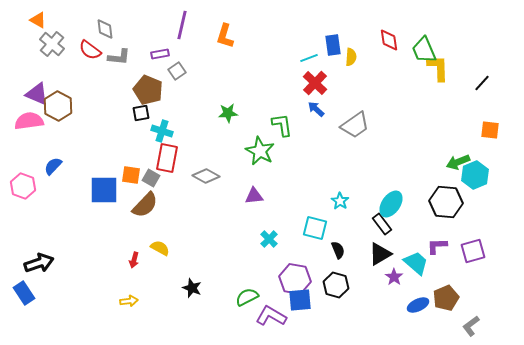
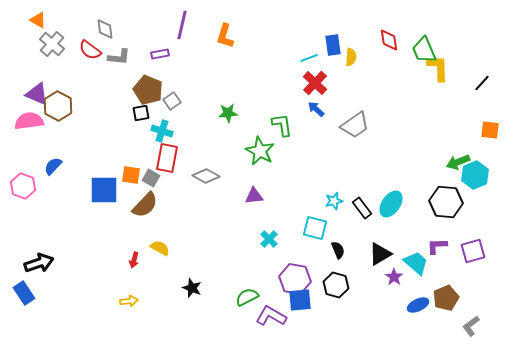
gray square at (177, 71): moved 5 px left, 30 px down
cyan star at (340, 201): moved 6 px left; rotated 24 degrees clockwise
black rectangle at (382, 224): moved 20 px left, 16 px up
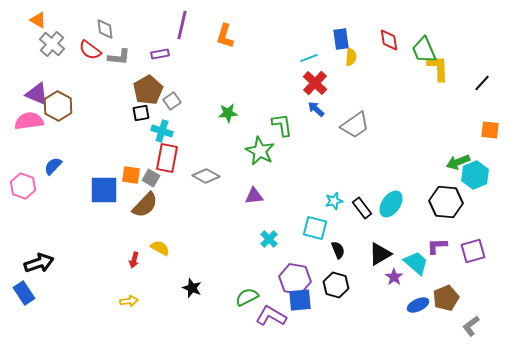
blue rectangle at (333, 45): moved 8 px right, 6 px up
brown pentagon at (148, 90): rotated 20 degrees clockwise
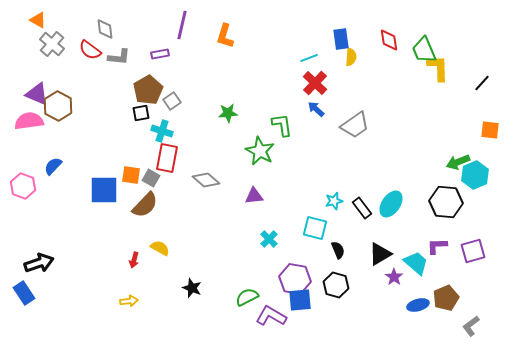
gray diamond at (206, 176): moved 4 px down; rotated 12 degrees clockwise
blue ellipse at (418, 305): rotated 10 degrees clockwise
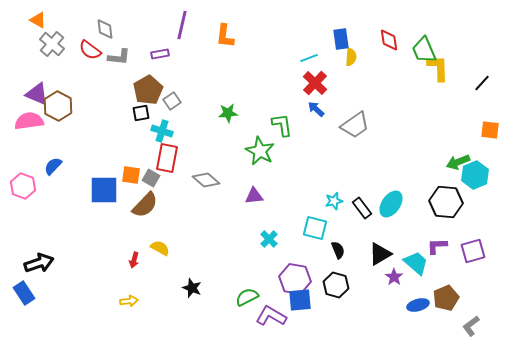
orange L-shape at (225, 36): rotated 10 degrees counterclockwise
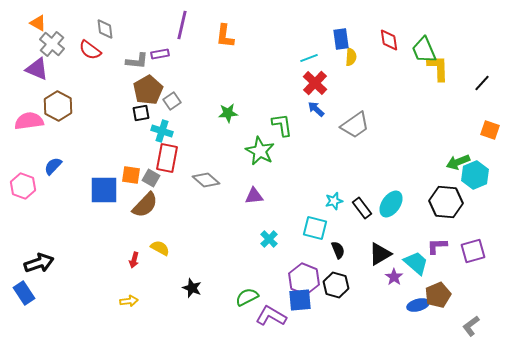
orange triangle at (38, 20): moved 3 px down
gray L-shape at (119, 57): moved 18 px right, 4 px down
purple triangle at (37, 94): moved 25 px up
orange square at (490, 130): rotated 12 degrees clockwise
purple hexagon at (295, 279): moved 9 px right; rotated 12 degrees clockwise
brown pentagon at (446, 298): moved 8 px left, 3 px up
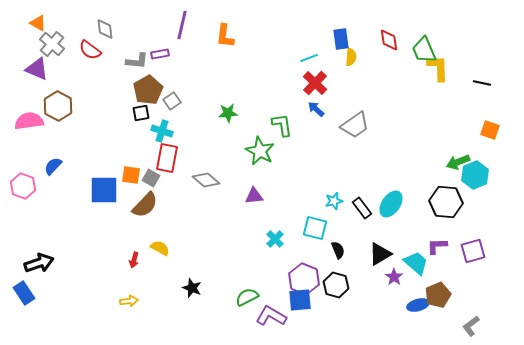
black line at (482, 83): rotated 60 degrees clockwise
cyan cross at (269, 239): moved 6 px right
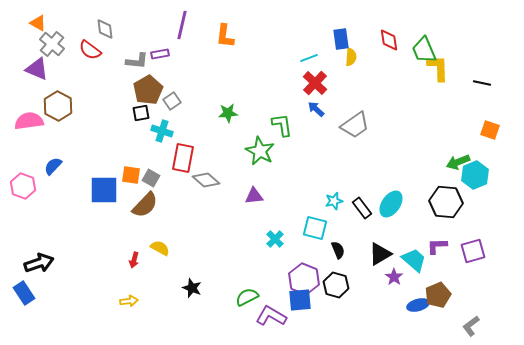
red rectangle at (167, 158): moved 16 px right
cyan trapezoid at (416, 263): moved 2 px left, 3 px up
